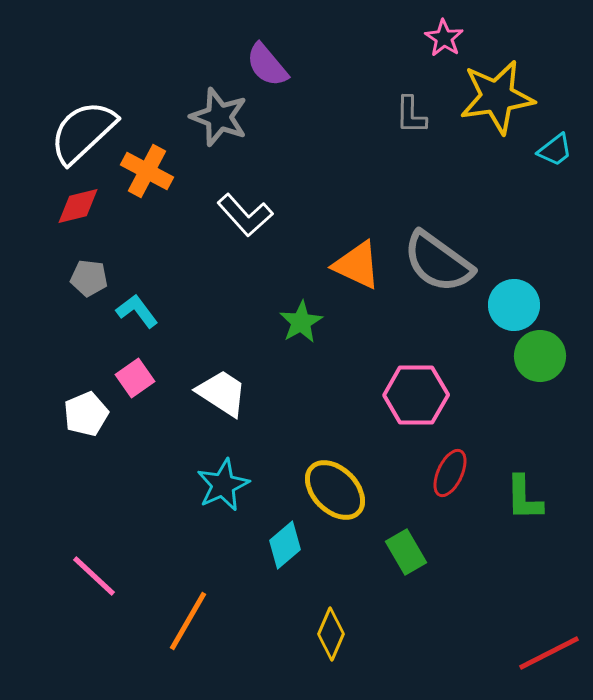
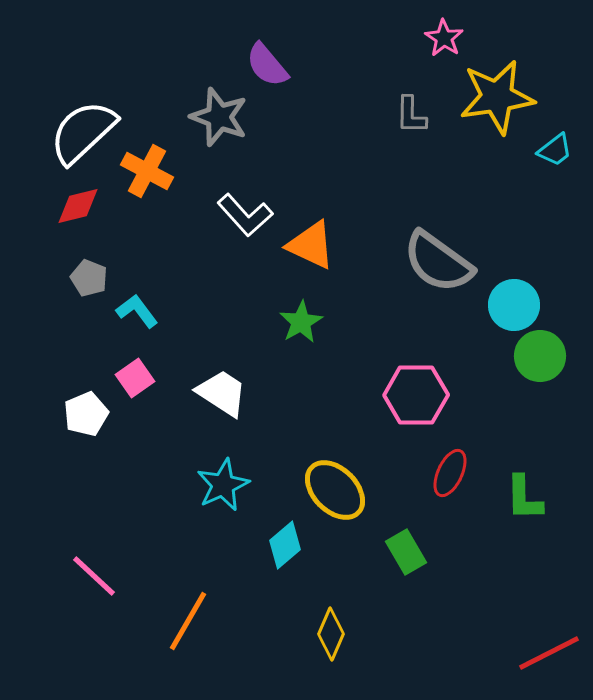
orange triangle: moved 46 px left, 20 px up
gray pentagon: rotated 15 degrees clockwise
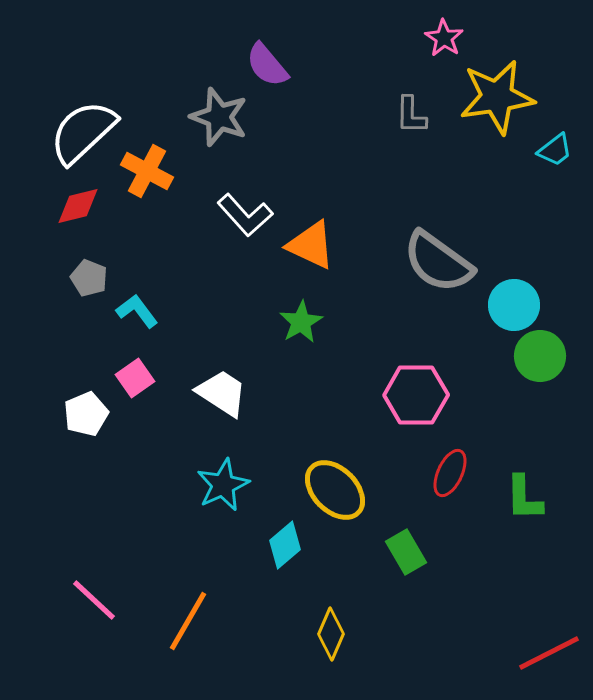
pink line: moved 24 px down
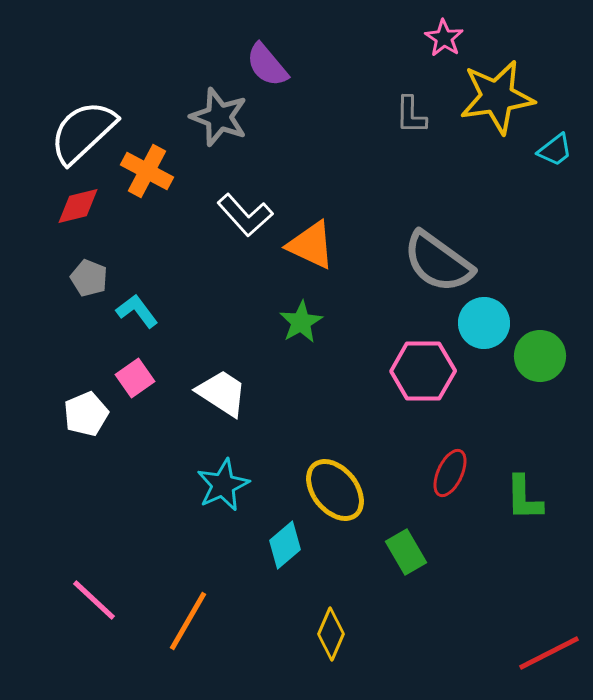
cyan circle: moved 30 px left, 18 px down
pink hexagon: moved 7 px right, 24 px up
yellow ellipse: rotated 6 degrees clockwise
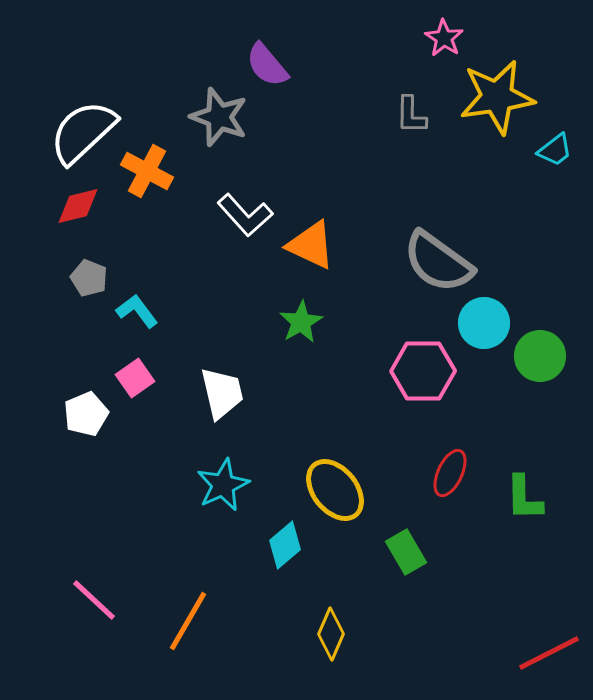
white trapezoid: rotated 44 degrees clockwise
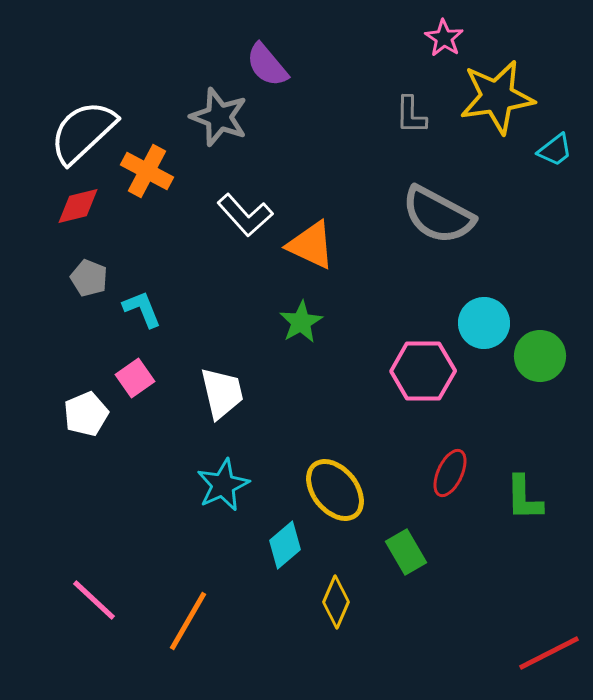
gray semicircle: moved 47 px up; rotated 8 degrees counterclockwise
cyan L-shape: moved 5 px right, 2 px up; rotated 15 degrees clockwise
yellow diamond: moved 5 px right, 32 px up
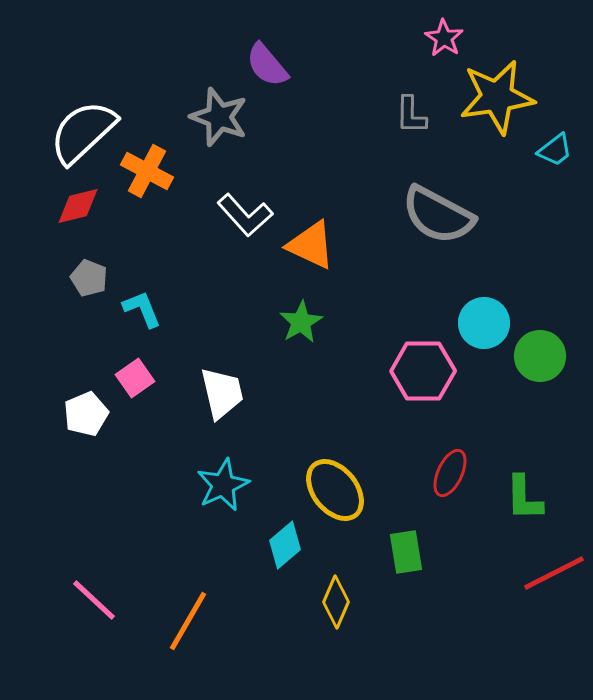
green rectangle: rotated 21 degrees clockwise
red line: moved 5 px right, 80 px up
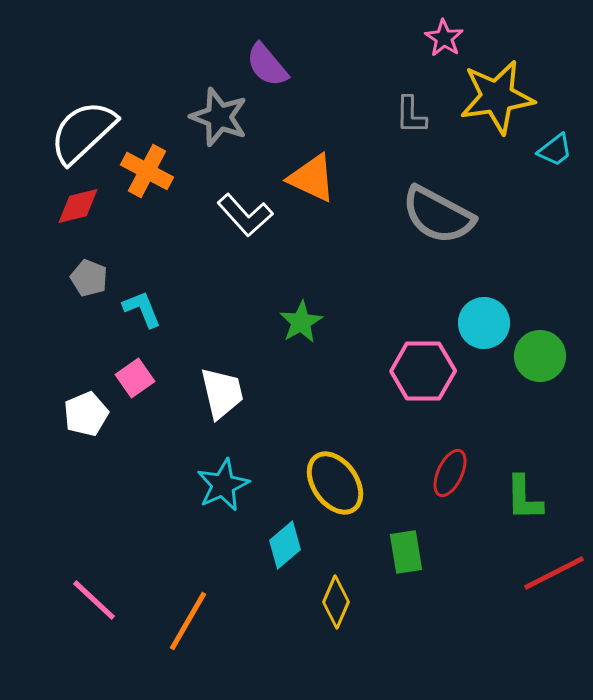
orange triangle: moved 1 px right, 67 px up
yellow ellipse: moved 7 px up; rotated 4 degrees clockwise
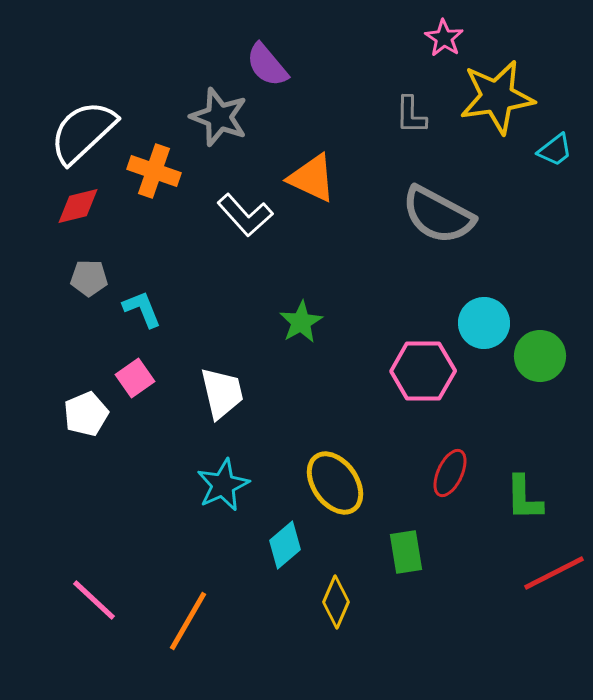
orange cross: moved 7 px right; rotated 9 degrees counterclockwise
gray pentagon: rotated 21 degrees counterclockwise
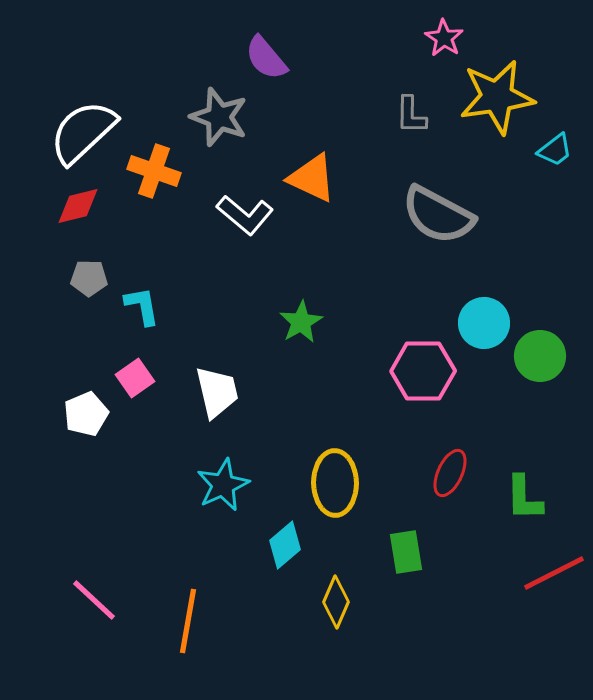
purple semicircle: moved 1 px left, 7 px up
white L-shape: rotated 8 degrees counterclockwise
cyan L-shape: moved 3 px up; rotated 12 degrees clockwise
white trapezoid: moved 5 px left, 1 px up
yellow ellipse: rotated 34 degrees clockwise
orange line: rotated 20 degrees counterclockwise
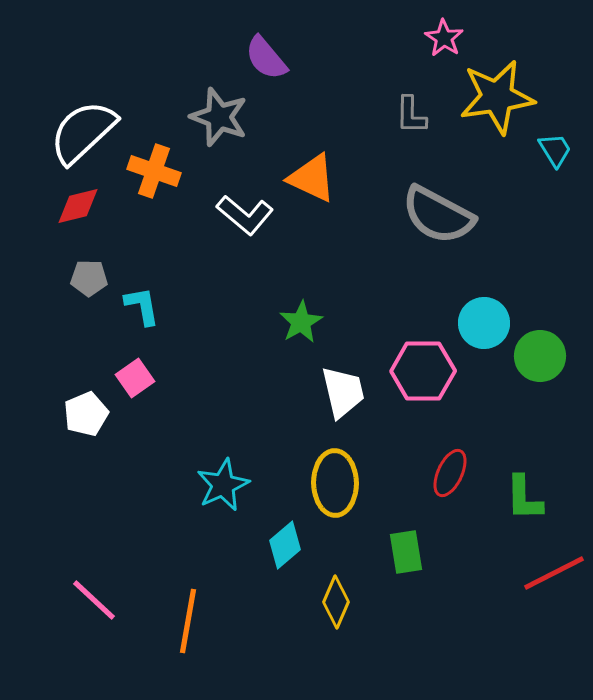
cyan trapezoid: rotated 84 degrees counterclockwise
white trapezoid: moved 126 px right
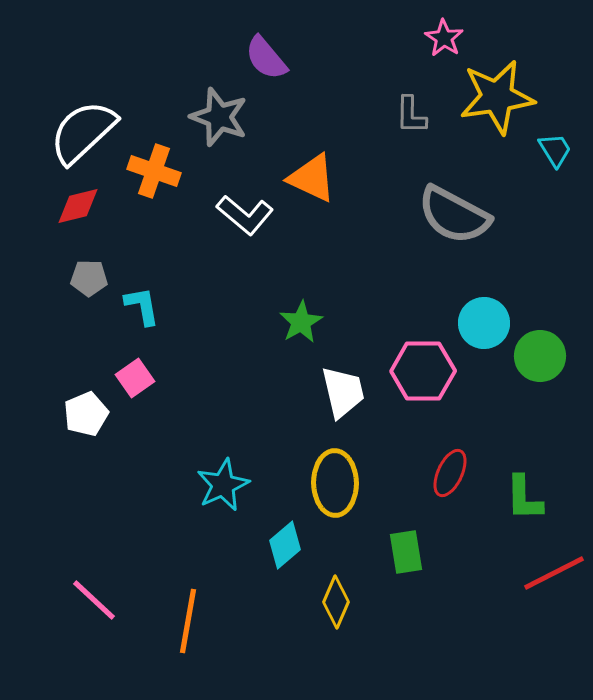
gray semicircle: moved 16 px right
